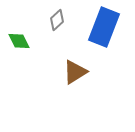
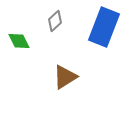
gray diamond: moved 2 px left, 1 px down
brown triangle: moved 10 px left, 5 px down
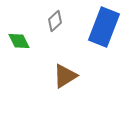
brown triangle: moved 1 px up
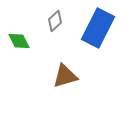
blue rectangle: moved 6 px left, 1 px down; rotated 6 degrees clockwise
brown triangle: rotated 16 degrees clockwise
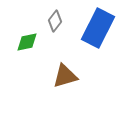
gray diamond: rotated 10 degrees counterclockwise
green diamond: moved 8 px right, 1 px down; rotated 75 degrees counterclockwise
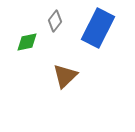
brown triangle: rotated 28 degrees counterclockwise
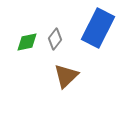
gray diamond: moved 18 px down
brown triangle: moved 1 px right
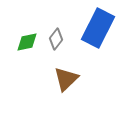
gray diamond: moved 1 px right
brown triangle: moved 3 px down
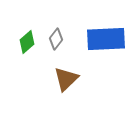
blue rectangle: moved 8 px right, 11 px down; rotated 60 degrees clockwise
green diamond: rotated 30 degrees counterclockwise
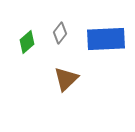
gray diamond: moved 4 px right, 6 px up
